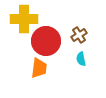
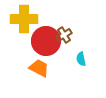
brown cross: moved 15 px left
orange trapezoid: rotated 70 degrees counterclockwise
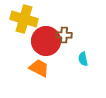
yellow cross: rotated 16 degrees clockwise
brown cross: rotated 35 degrees clockwise
cyan semicircle: moved 2 px right
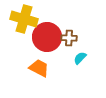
brown cross: moved 5 px right, 3 px down
red circle: moved 1 px right, 4 px up
cyan semicircle: moved 3 px left, 1 px up; rotated 56 degrees clockwise
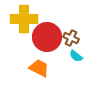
yellow cross: rotated 16 degrees counterclockwise
brown cross: moved 2 px right; rotated 21 degrees clockwise
cyan semicircle: moved 4 px left, 2 px up; rotated 96 degrees counterclockwise
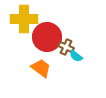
brown cross: moved 5 px left, 9 px down
orange trapezoid: moved 2 px right; rotated 10 degrees clockwise
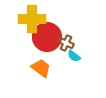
yellow cross: moved 8 px right
brown cross: moved 4 px up
cyan semicircle: moved 2 px left
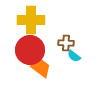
yellow cross: moved 1 px left, 1 px down
red circle: moved 17 px left, 13 px down
brown cross: rotated 21 degrees counterclockwise
